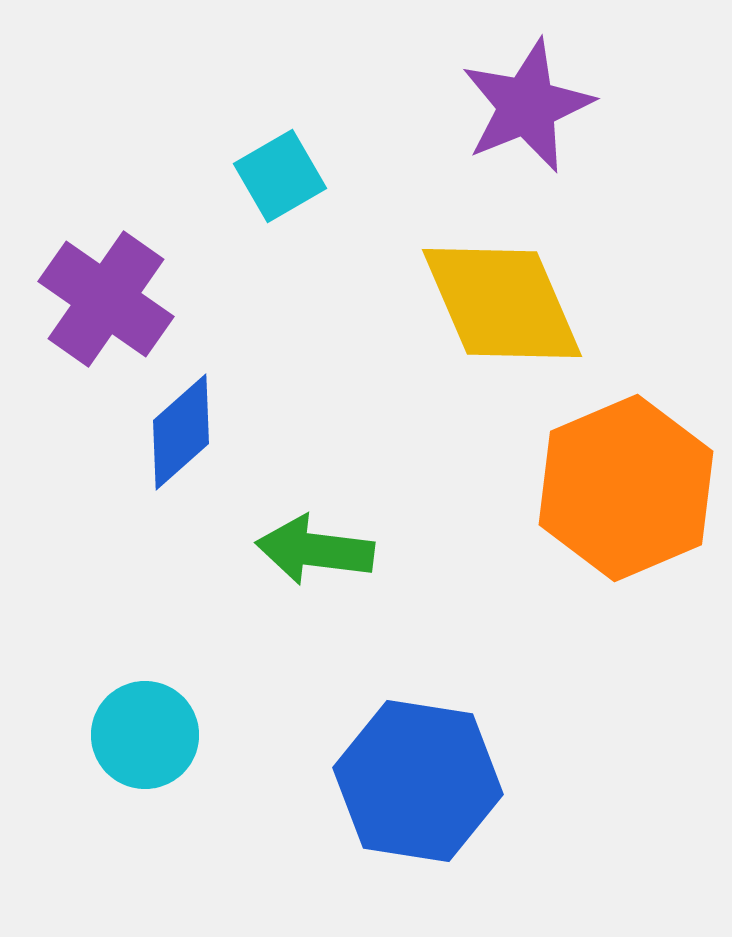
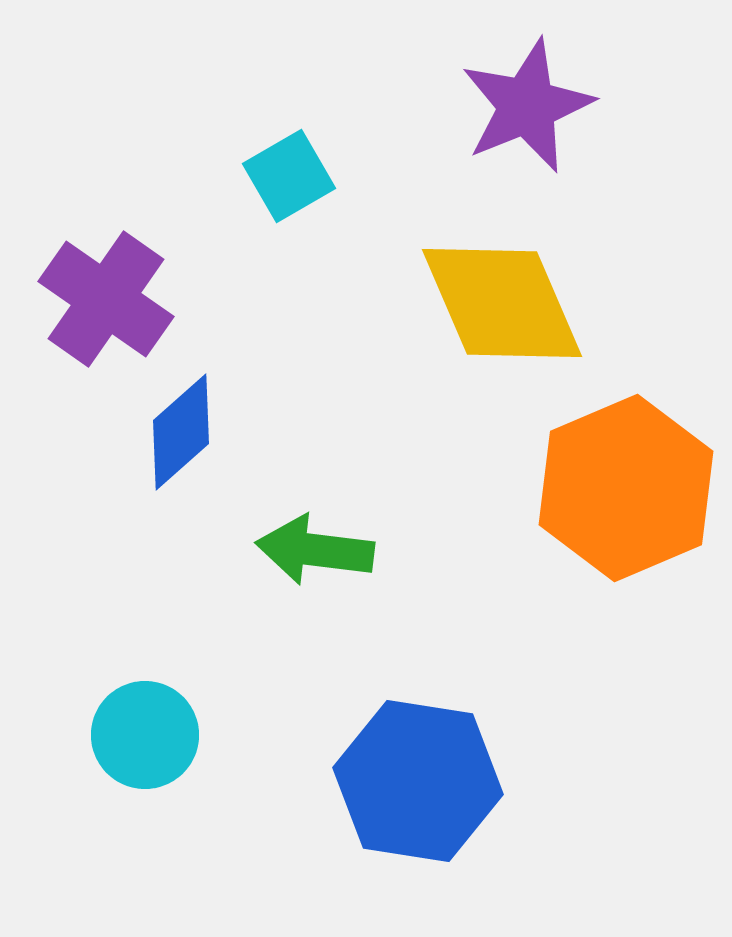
cyan square: moved 9 px right
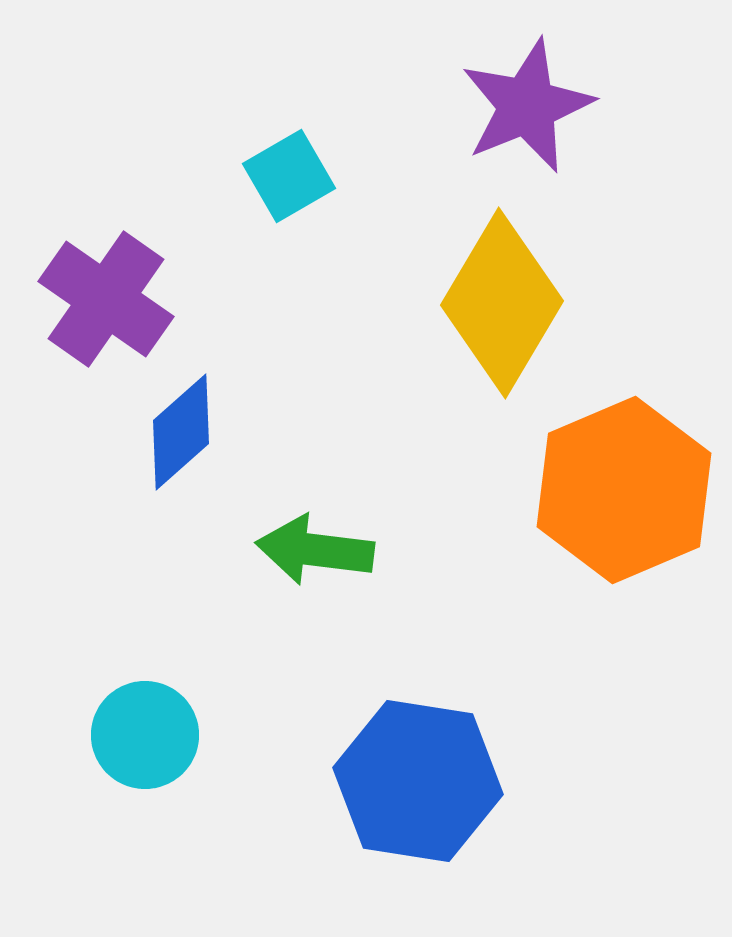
yellow diamond: rotated 54 degrees clockwise
orange hexagon: moved 2 px left, 2 px down
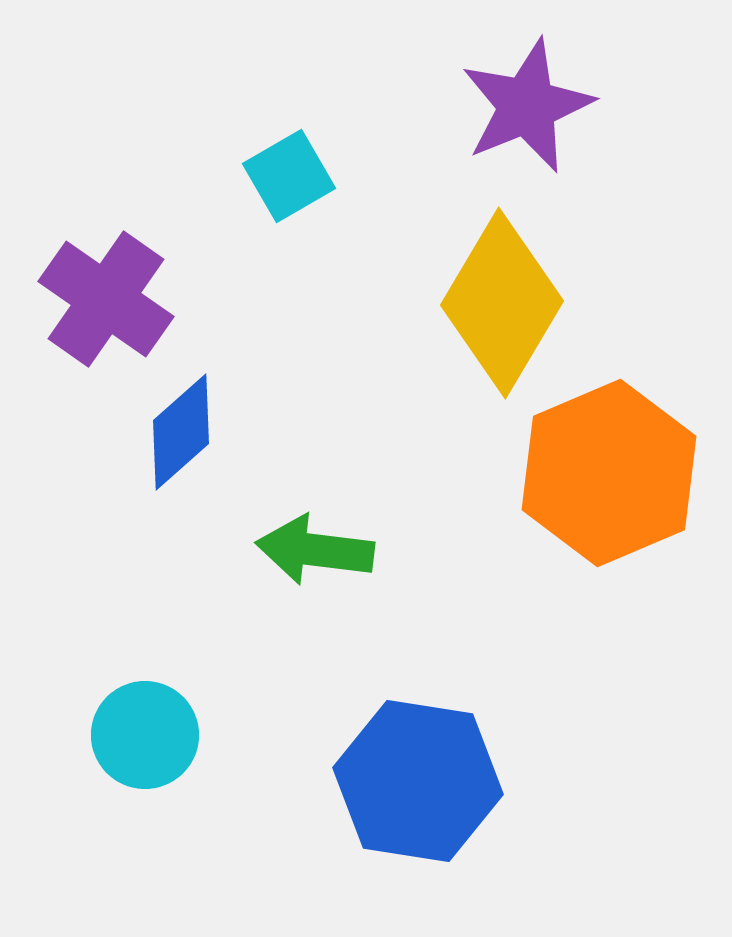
orange hexagon: moved 15 px left, 17 px up
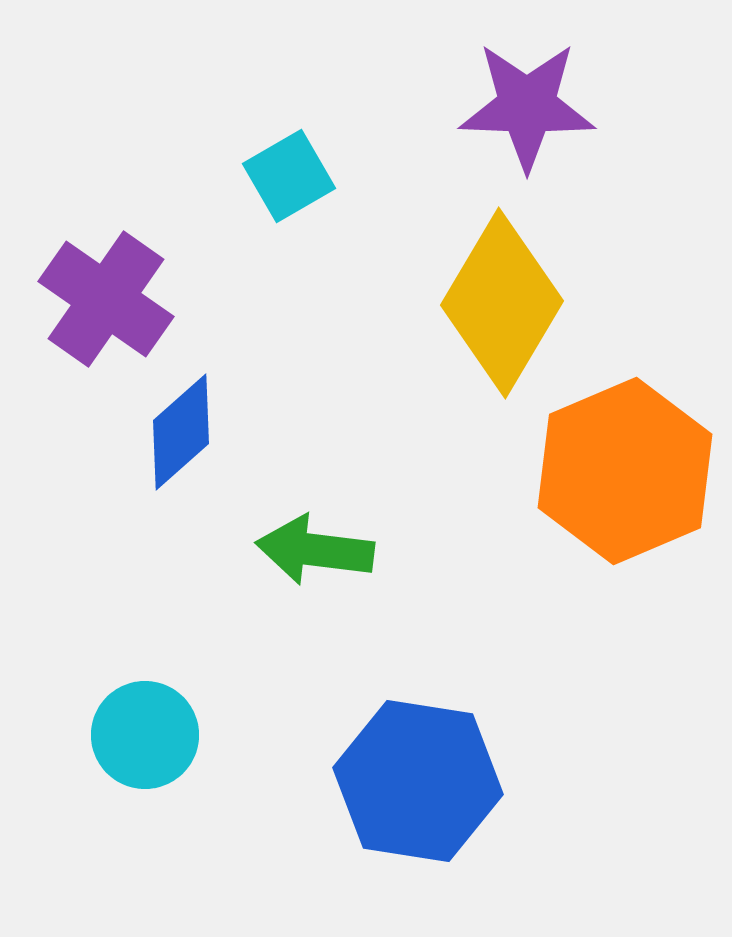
purple star: rotated 24 degrees clockwise
orange hexagon: moved 16 px right, 2 px up
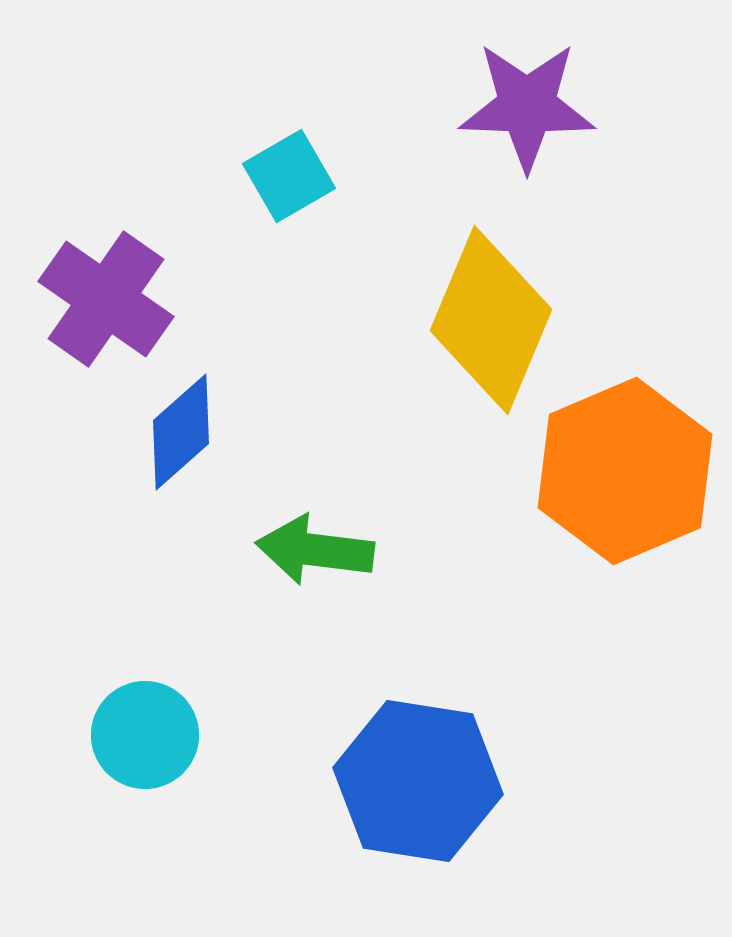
yellow diamond: moved 11 px left, 17 px down; rotated 8 degrees counterclockwise
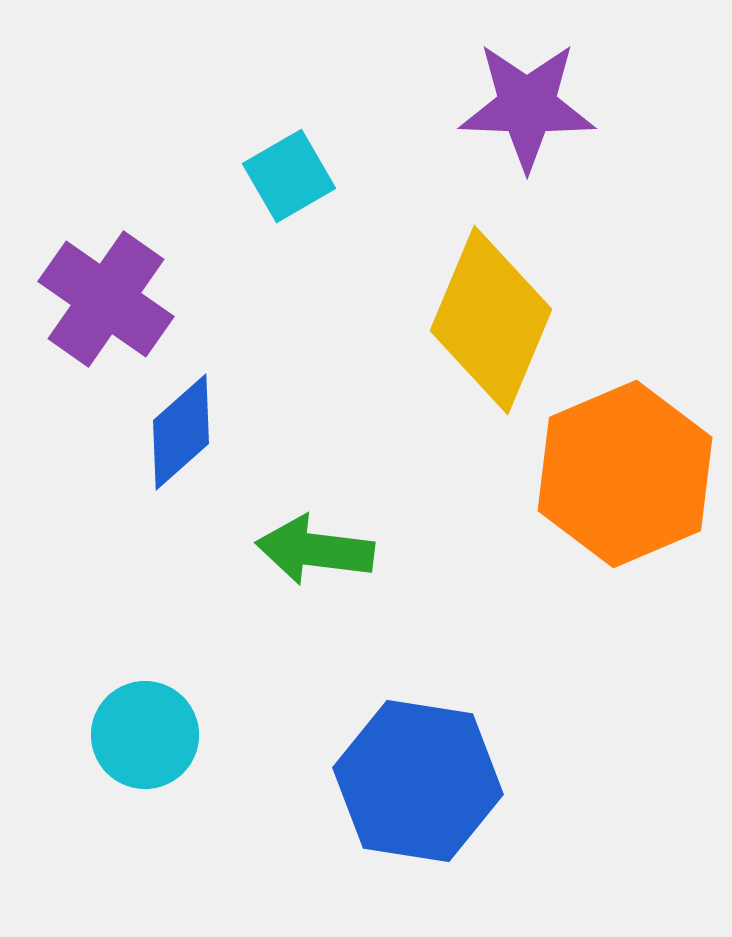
orange hexagon: moved 3 px down
